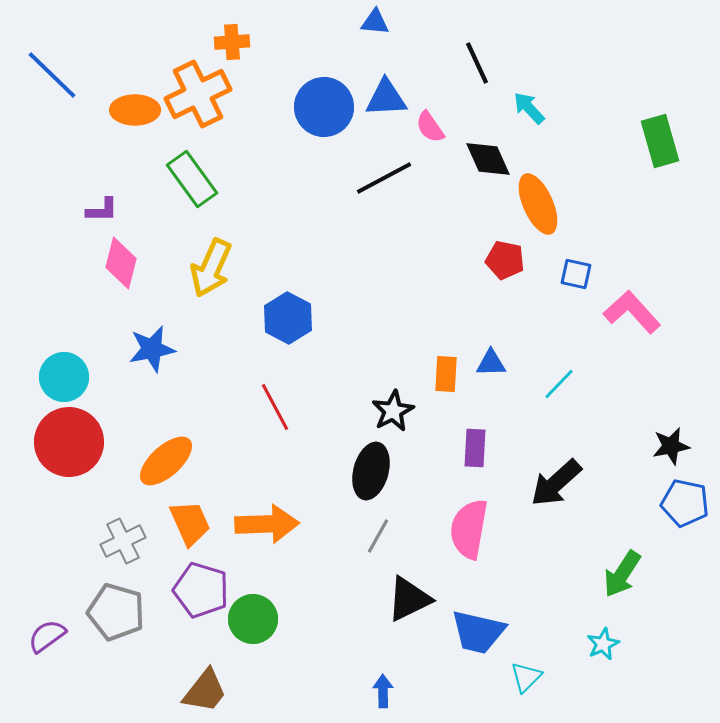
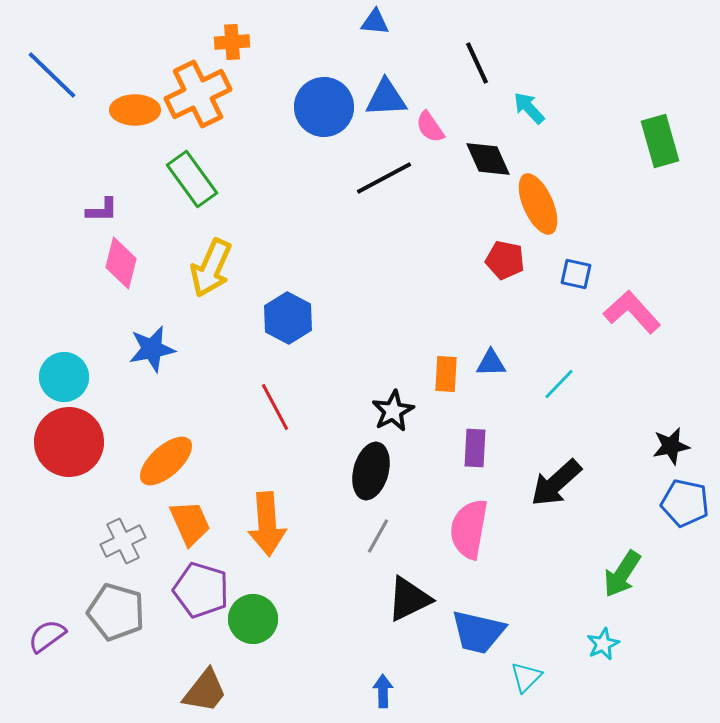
orange arrow at (267, 524): rotated 88 degrees clockwise
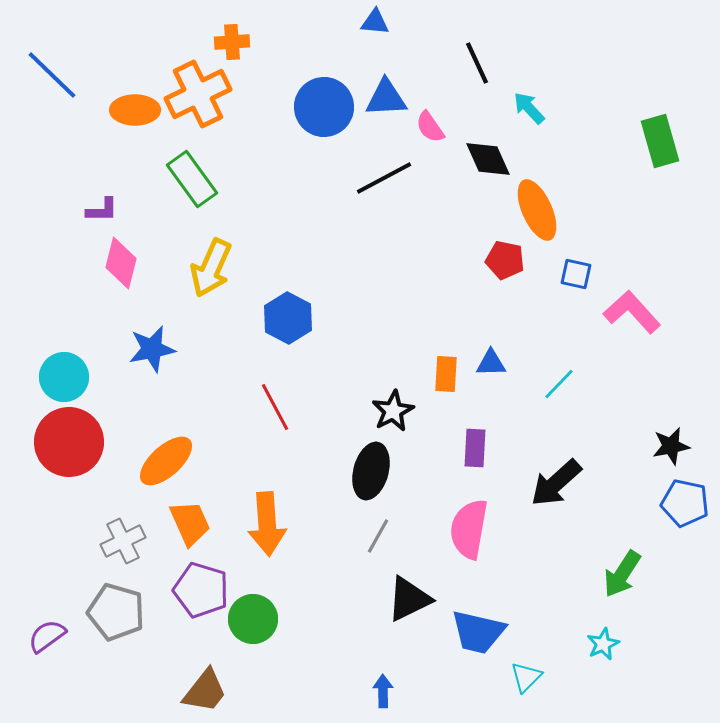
orange ellipse at (538, 204): moved 1 px left, 6 px down
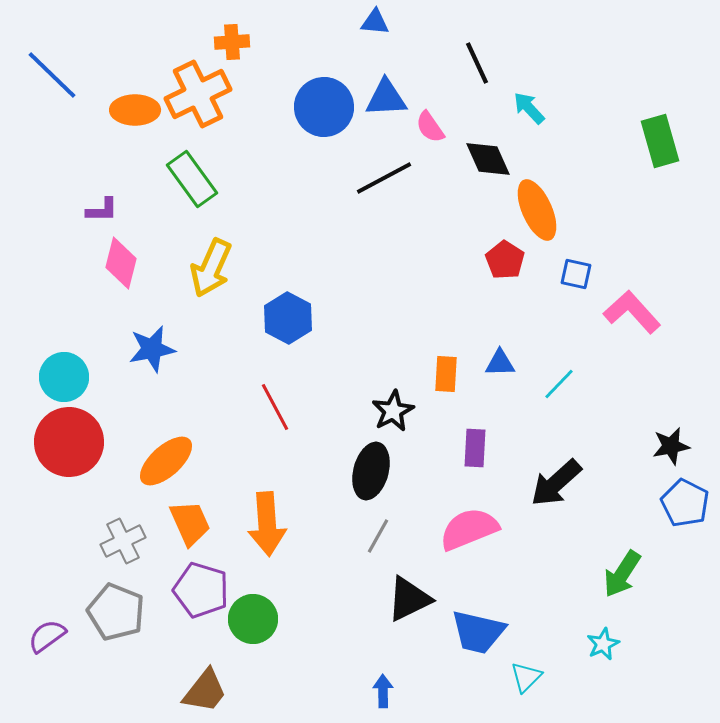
red pentagon at (505, 260): rotated 21 degrees clockwise
blue triangle at (491, 363): moved 9 px right
blue pentagon at (685, 503): rotated 15 degrees clockwise
pink semicircle at (469, 529): rotated 58 degrees clockwise
gray pentagon at (116, 612): rotated 6 degrees clockwise
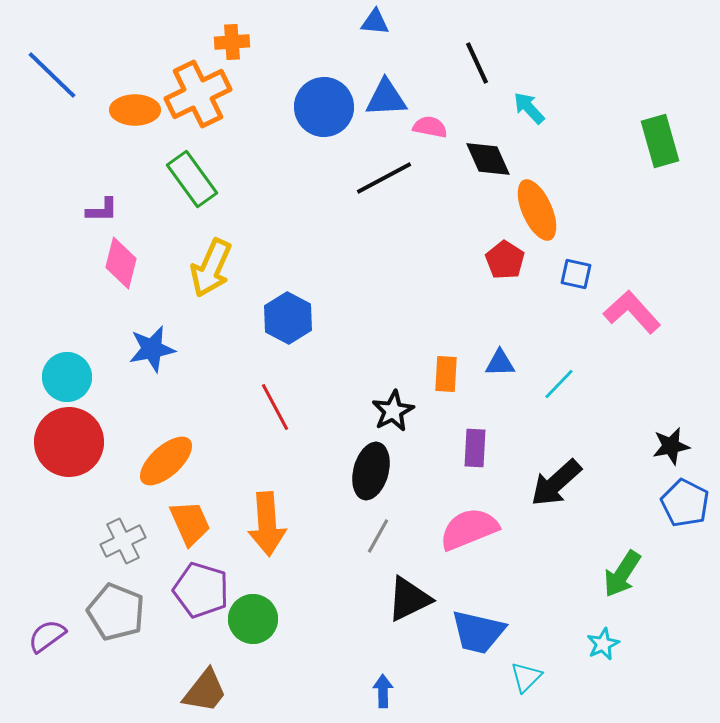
pink semicircle at (430, 127): rotated 136 degrees clockwise
cyan circle at (64, 377): moved 3 px right
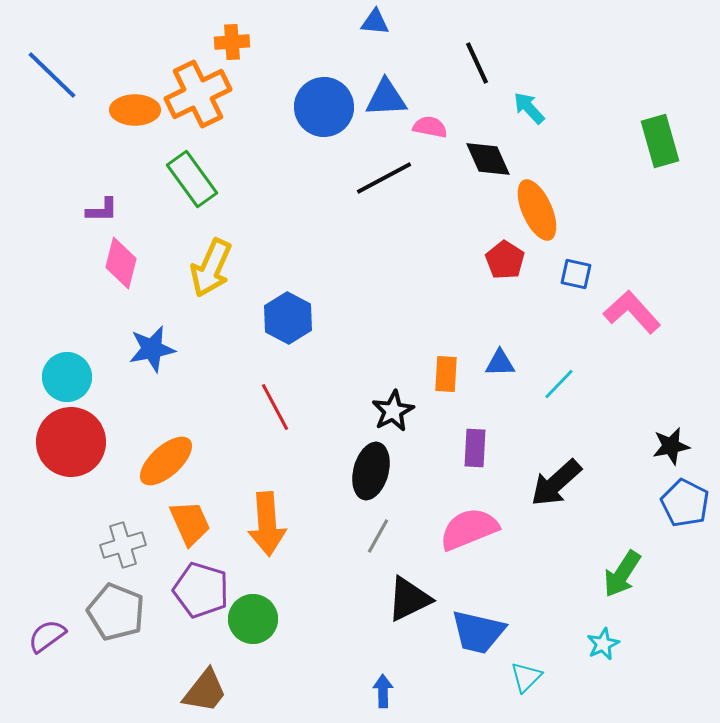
red circle at (69, 442): moved 2 px right
gray cross at (123, 541): moved 4 px down; rotated 9 degrees clockwise
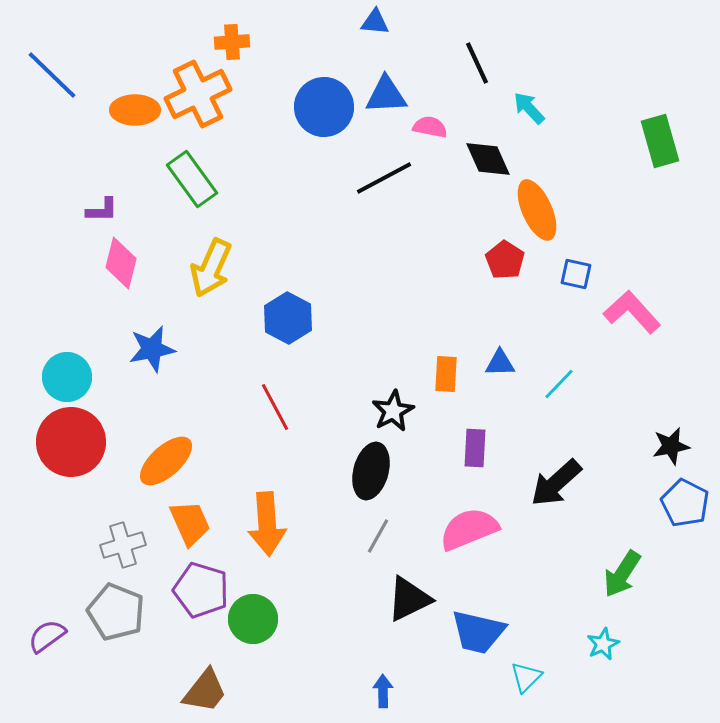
blue triangle at (386, 98): moved 3 px up
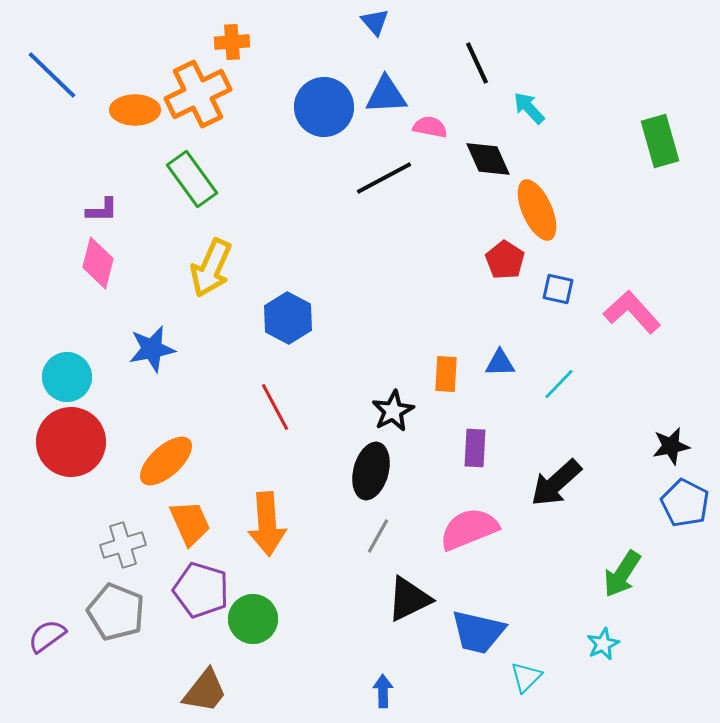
blue triangle at (375, 22): rotated 44 degrees clockwise
pink diamond at (121, 263): moved 23 px left
blue square at (576, 274): moved 18 px left, 15 px down
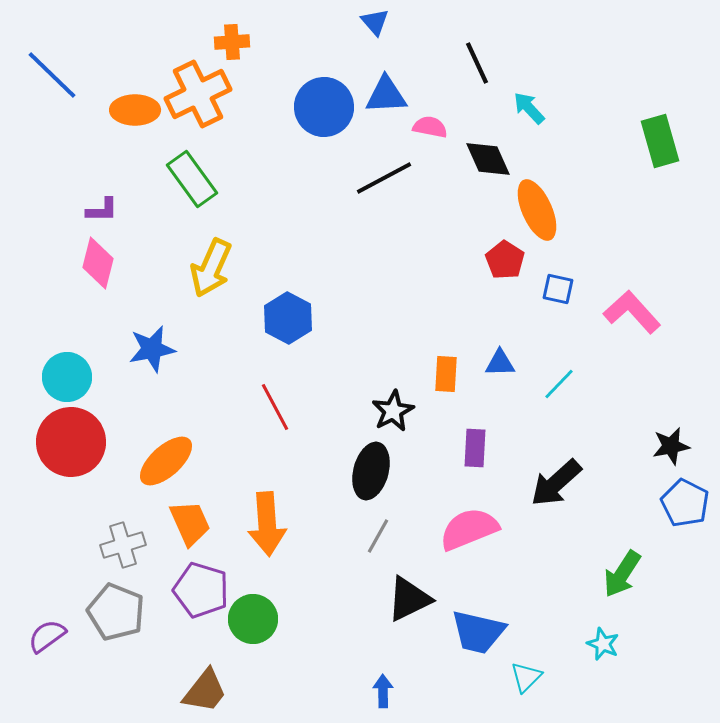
cyan star at (603, 644): rotated 24 degrees counterclockwise
